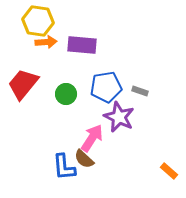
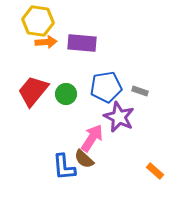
purple rectangle: moved 2 px up
red trapezoid: moved 10 px right, 7 px down
orange rectangle: moved 14 px left
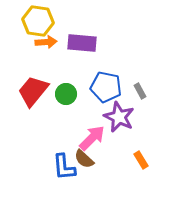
blue pentagon: rotated 20 degrees clockwise
gray rectangle: rotated 42 degrees clockwise
pink arrow: rotated 12 degrees clockwise
orange rectangle: moved 14 px left, 11 px up; rotated 18 degrees clockwise
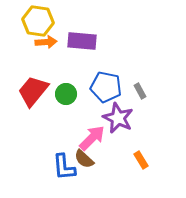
purple rectangle: moved 2 px up
purple star: moved 1 px left, 1 px down
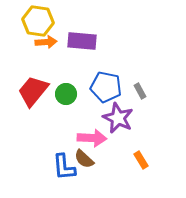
pink arrow: rotated 48 degrees clockwise
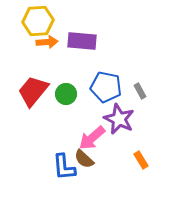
yellow hexagon: rotated 12 degrees counterclockwise
orange arrow: moved 1 px right
purple star: moved 1 px right, 1 px down
pink arrow: rotated 136 degrees clockwise
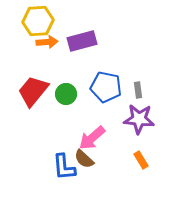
purple rectangle: rotated 20 degrees counterclockwise
gray rectangle: moved 2 px left, 1 px up; rotated 21 degrees clockwise
purple star: moved 20 px right; rotated 20 degrees counterclockwise
